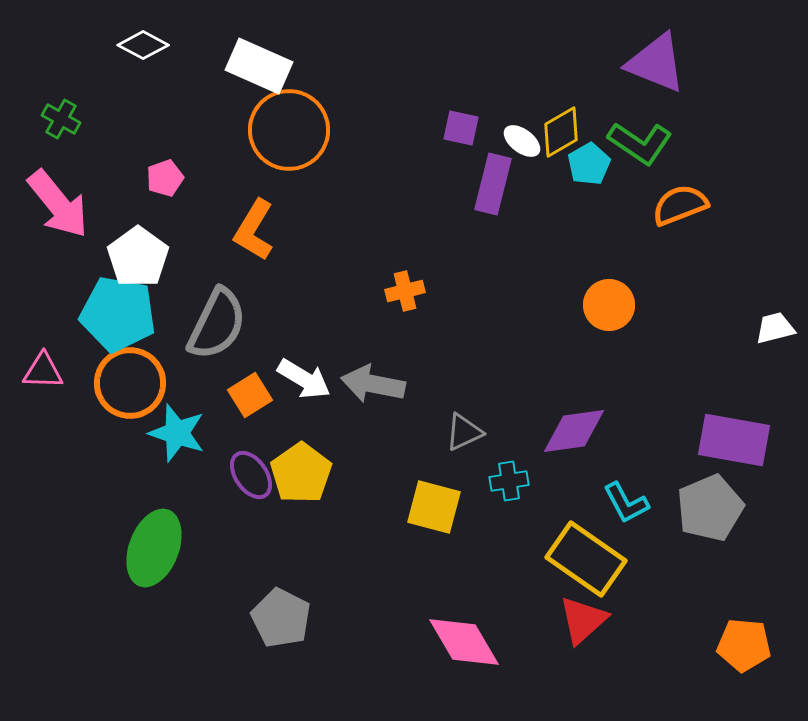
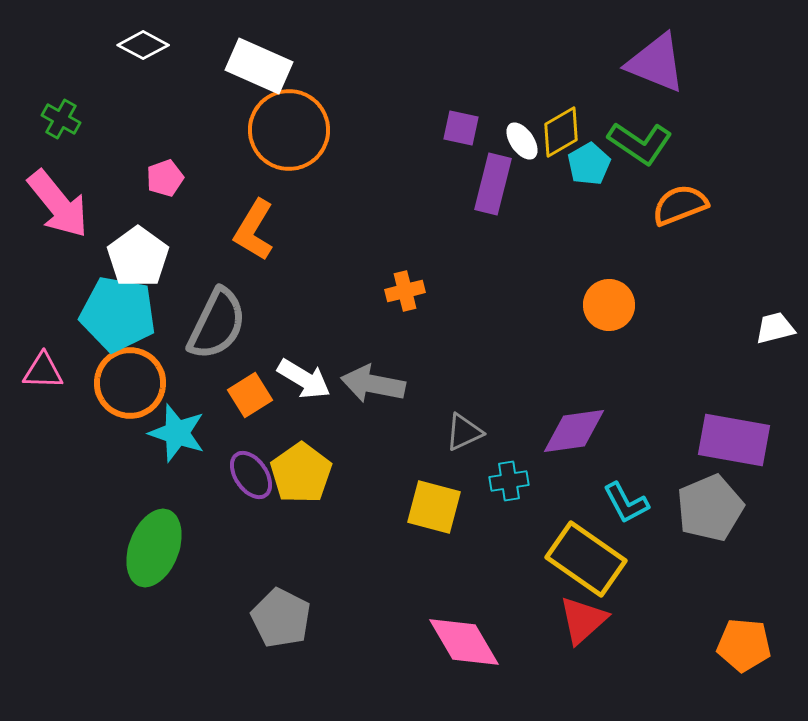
white ellipse at (522, 141): rotated 18 degrees clockwise
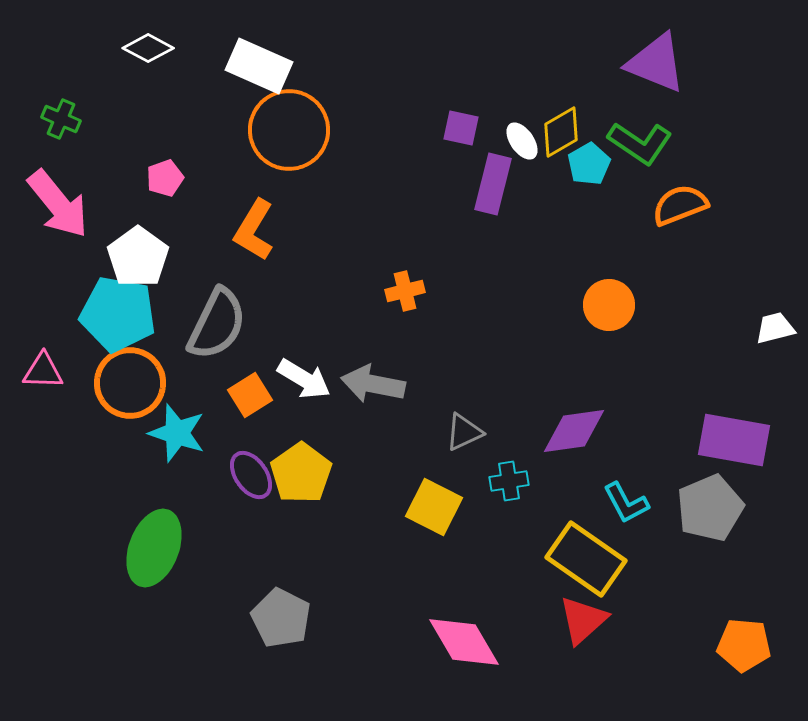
white diamond at (143, 45): moved 5 px right, 3 px down
green cross at (61, 119): rotated 6 degrees counterclockwise
yellow square at (434, 507): rotated 12 degrees clockwise
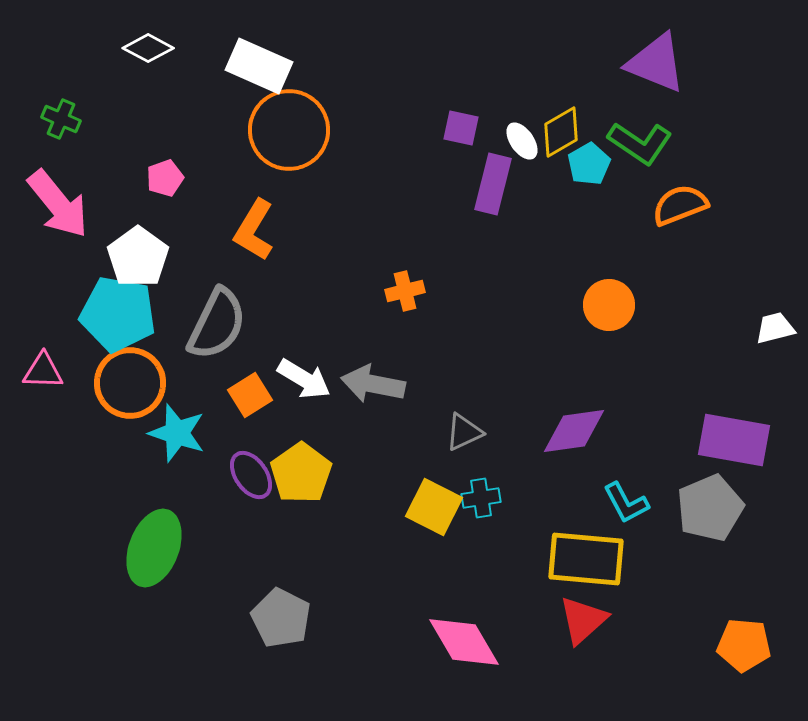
cyan cross at (509, 481): moved 28 px left, 17 px down
yellow rectangle at (586, 559): rotated 30 degrees counterclockwise
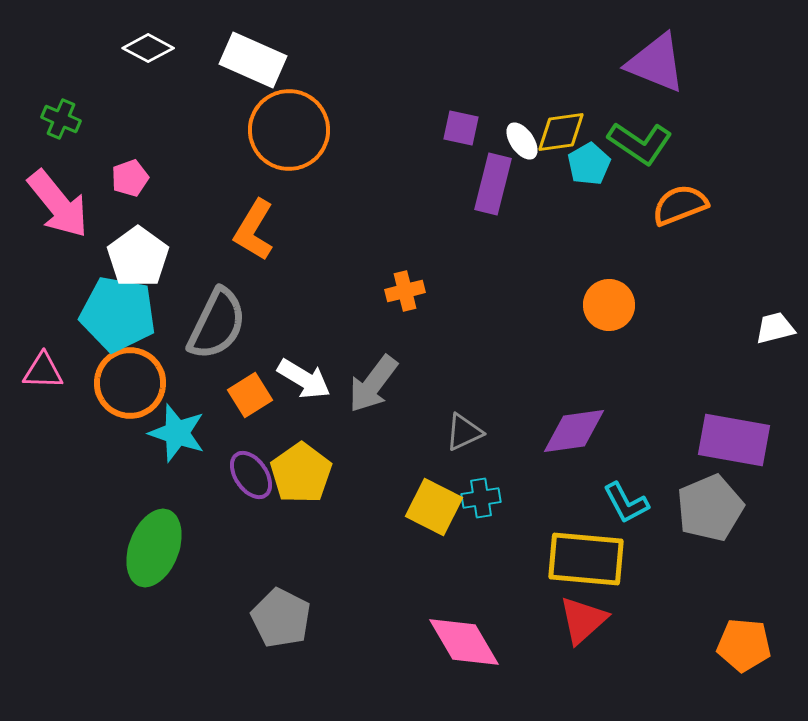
white rectangle at (259, 66): moved 6 px left, 6 px up
yellow diamond at (561, 132): rotated 22 degrees clockwise
pink pentagon at (165, 178): moved 35 px left
gray arrow at (373, 384): rotated 64 degrees counterclockwise
